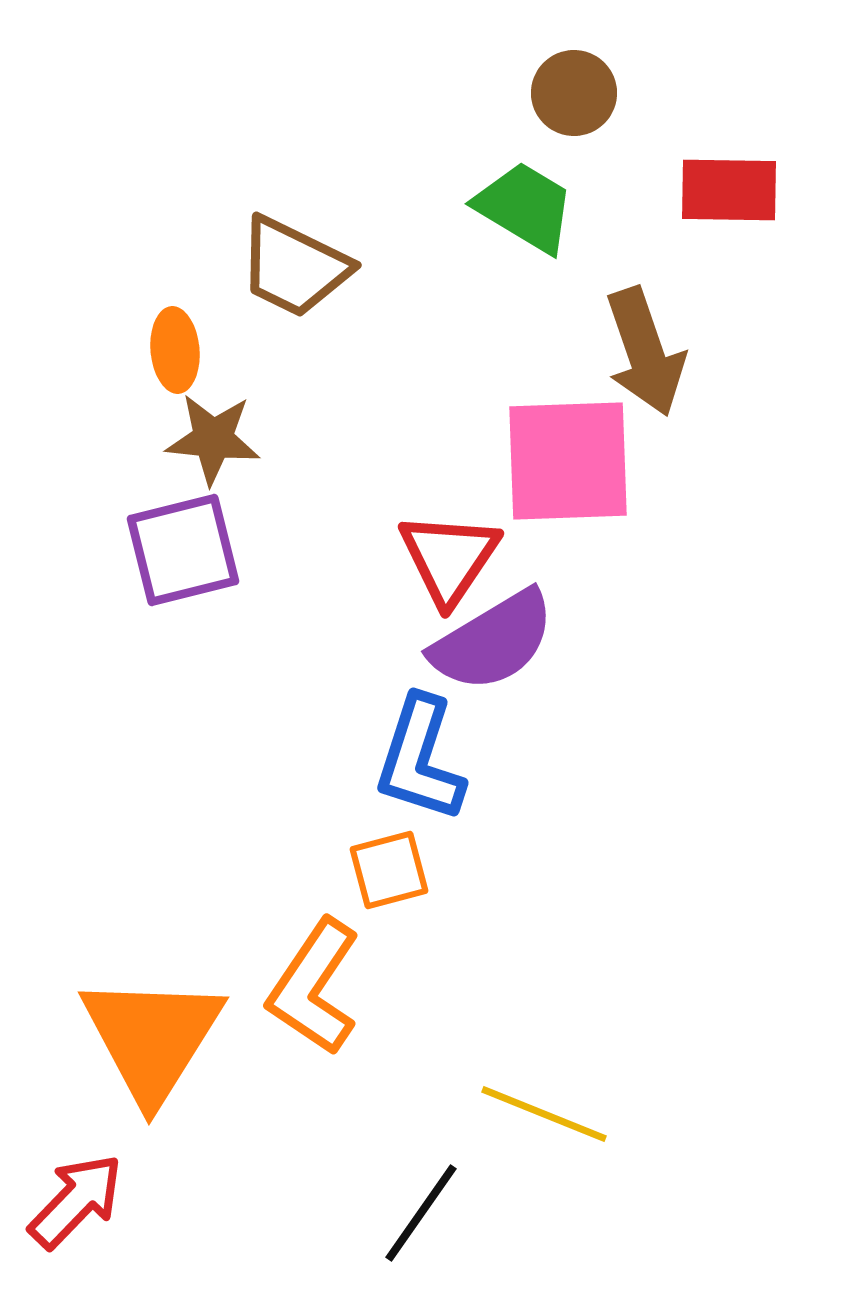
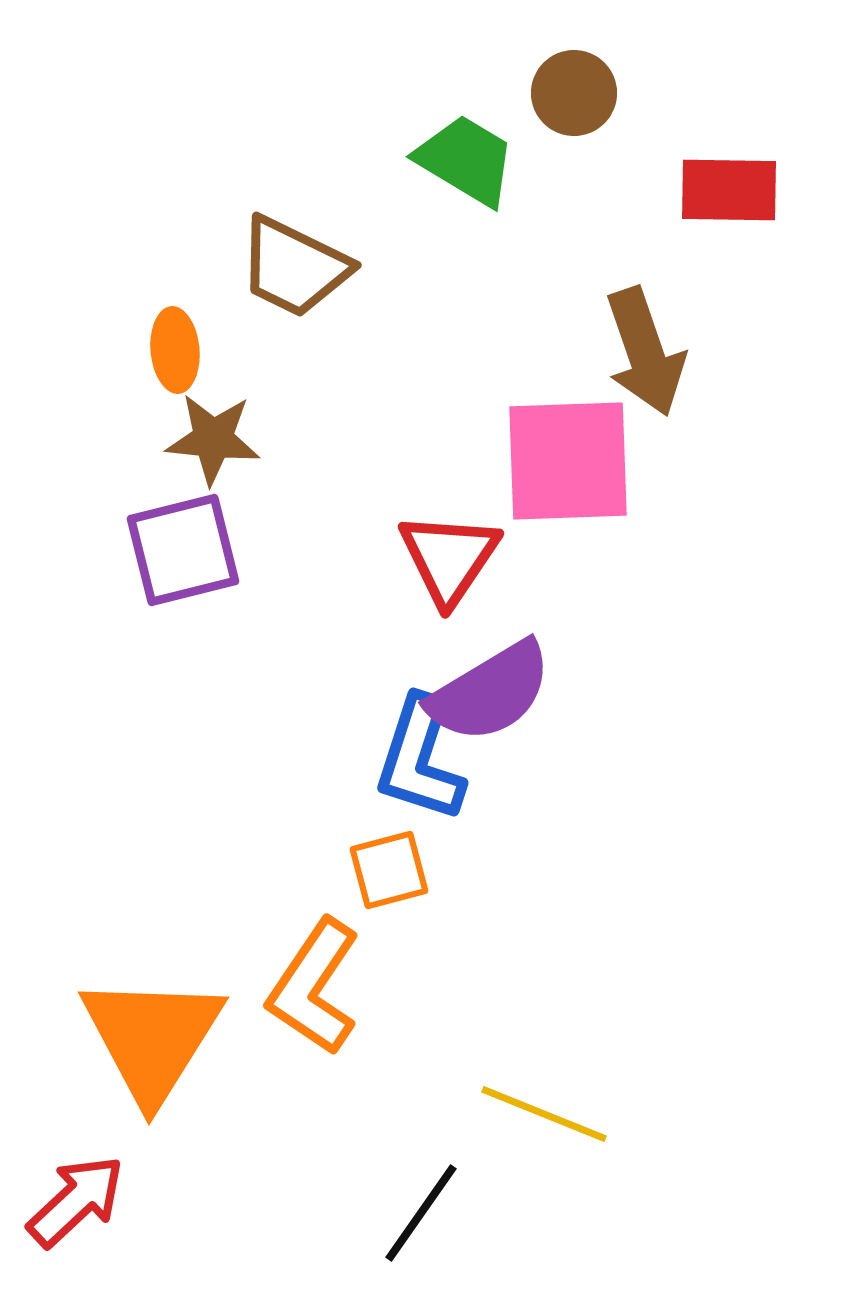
green trapezoid: moved 59 px left, 47 px up
purple semicircle: moved 3 px left, 51 px down
red arrow: rotated 3 degrees clockwise
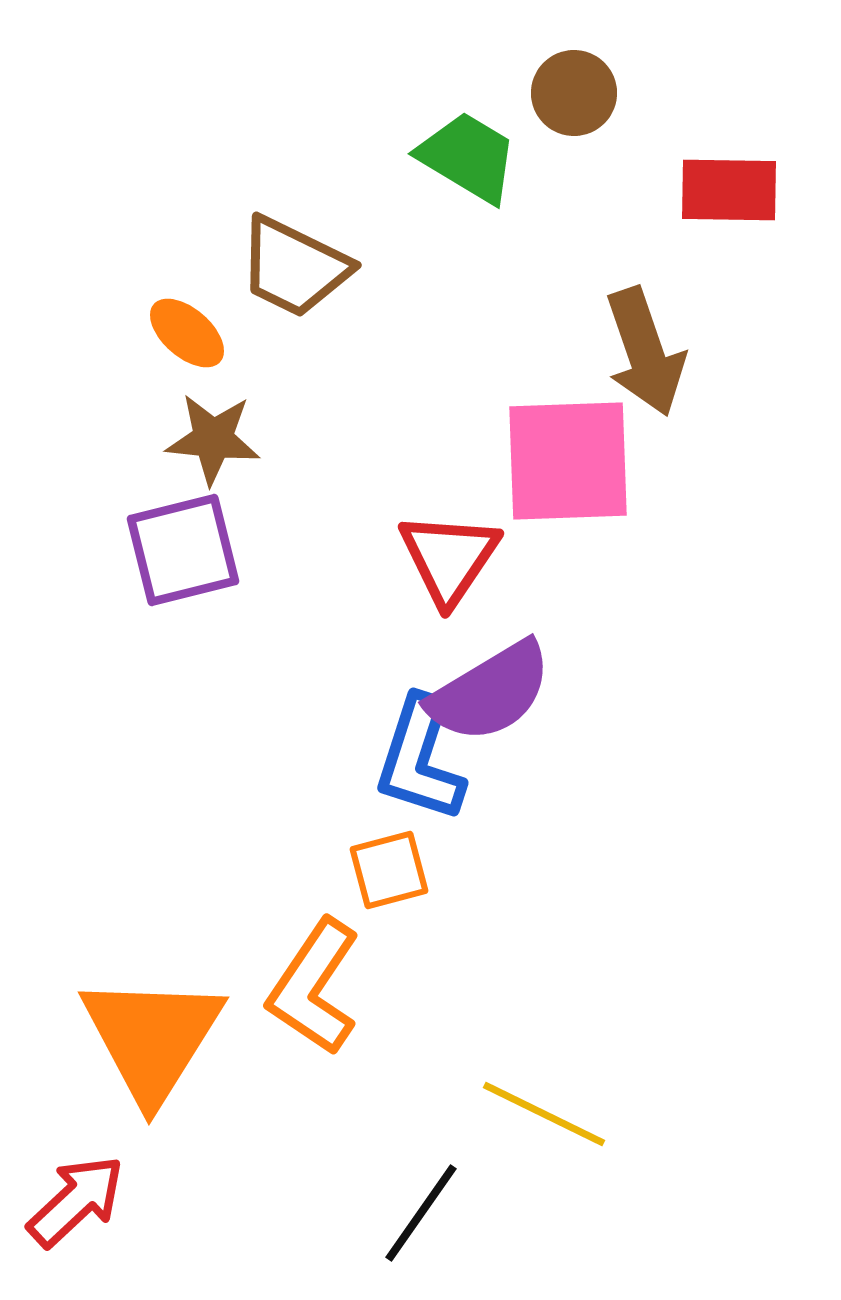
green trapezoid: moved 2 px right, 3 px up
orange ellipse: moved 12 px right, 17 px up; rotated 44 degrees counterclockwise
yellow line: rotated 4 degrees clockwise
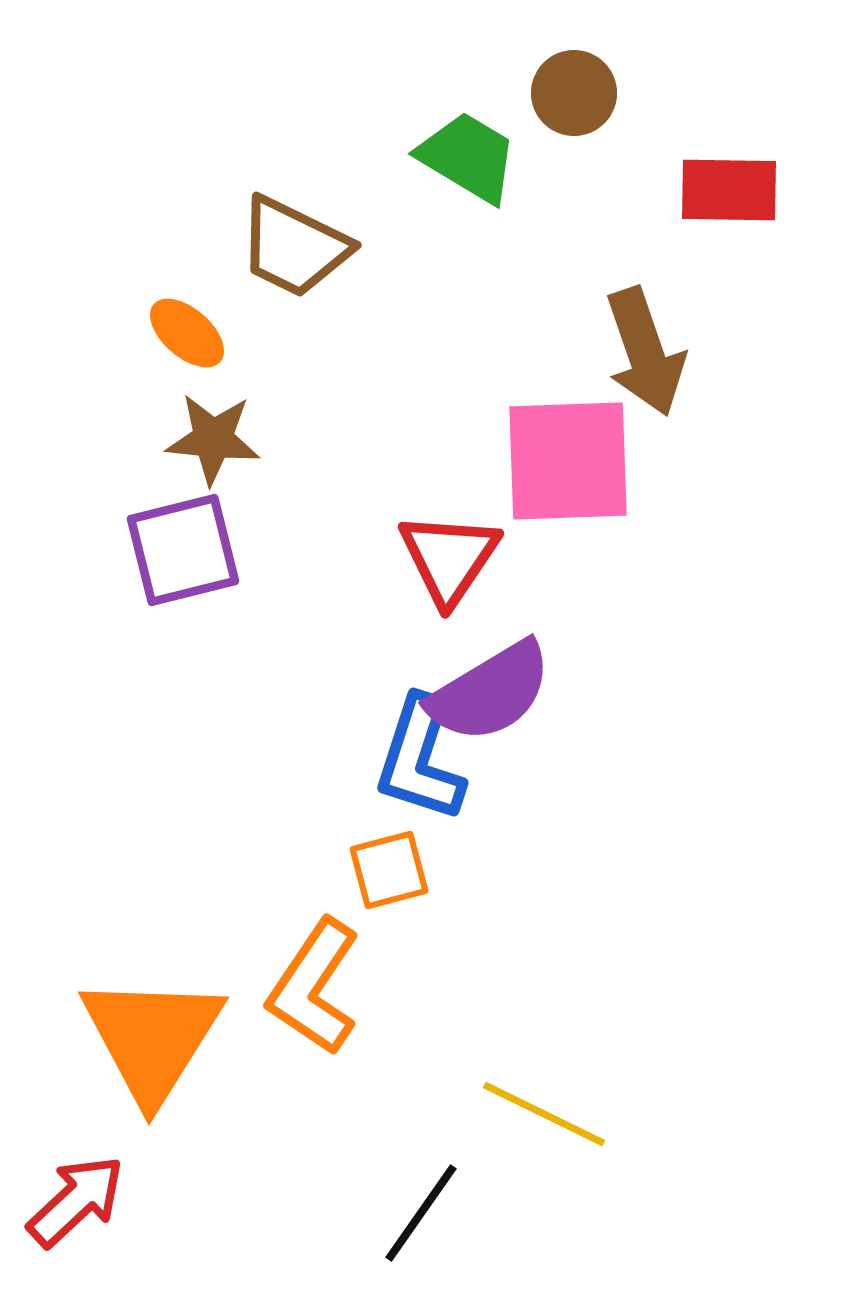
brown trapezoid: moved 20 px up
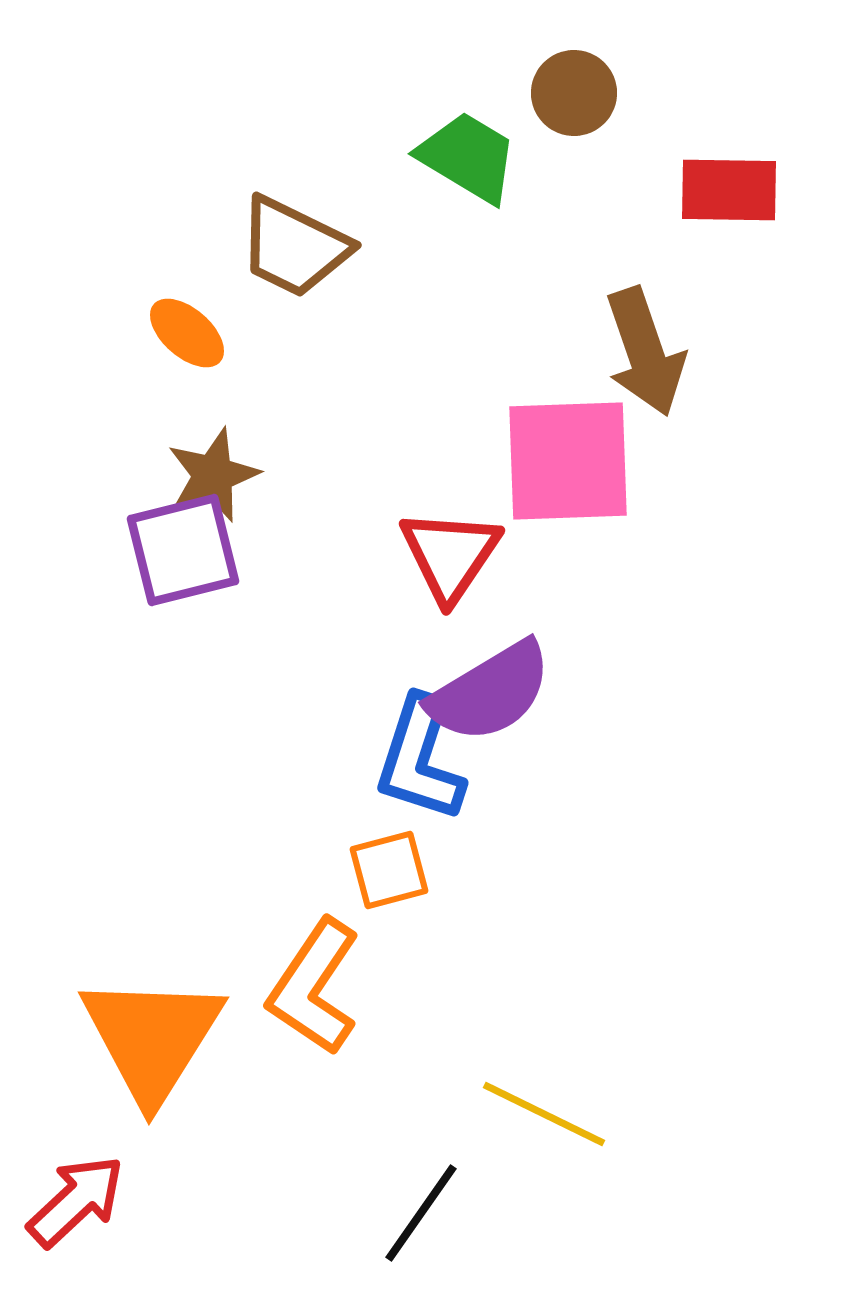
brown star: moved 36 px down; rotated 26 degrees counterclockwise
red triangle: moved 1 px right, 3 px up
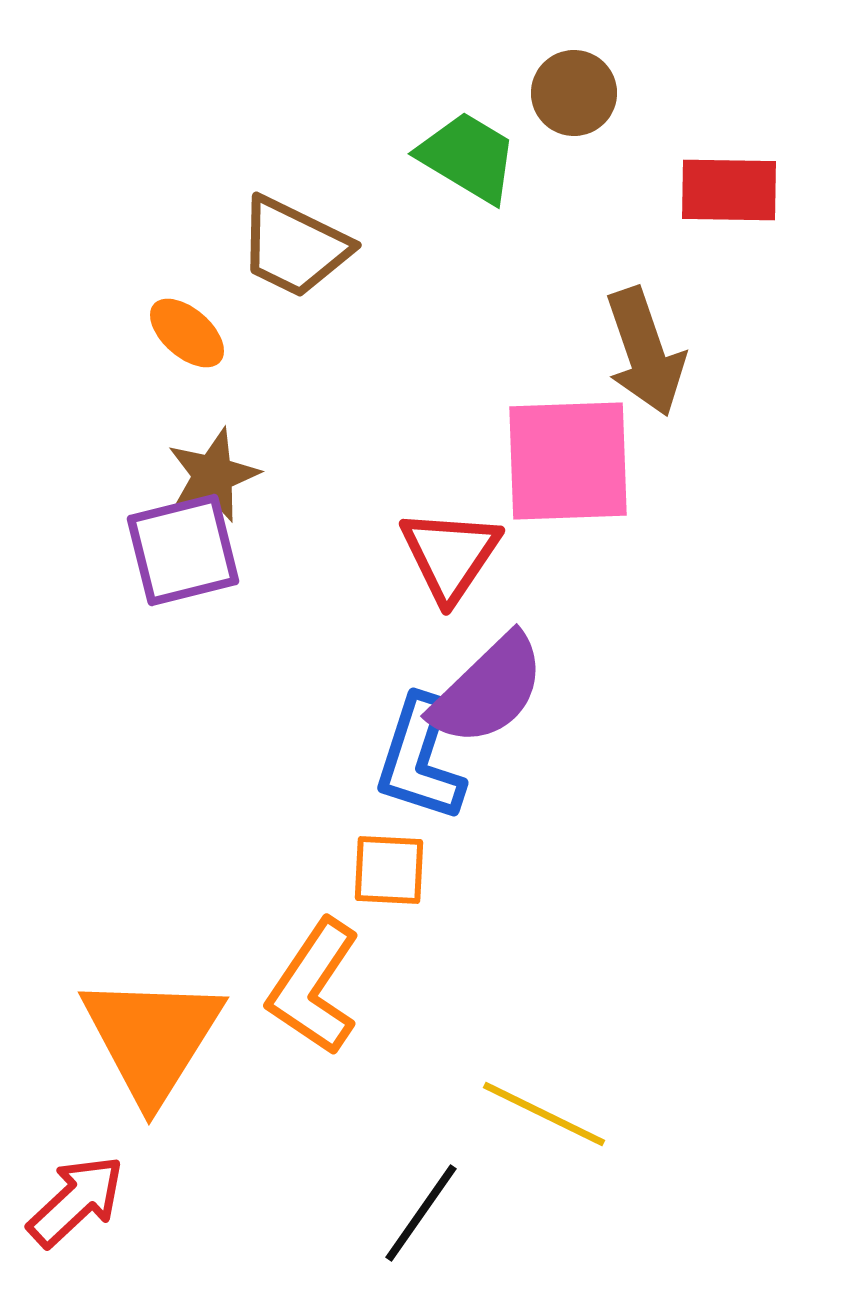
purple semicircle: moved 2 px left, 2 px up; rotated 13 degrees counterclockwise
orange square: rotated 18 degrees clockwise
